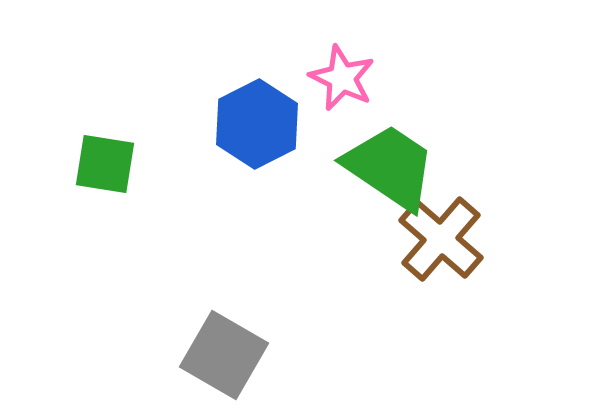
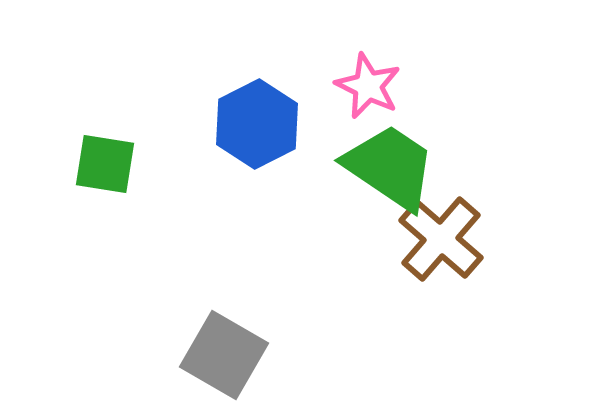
pink star: moved 26 px right, 8 px down
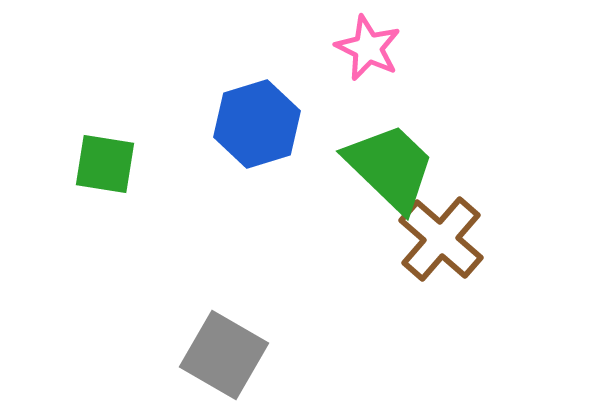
pink star: moved 38 px up
blue hexagon: rotated 10 degrees clockwise
green trapezoid: rotated 10 degrees clockwise
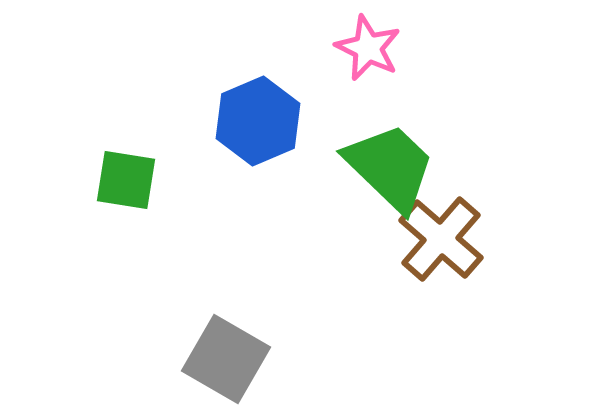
blue hexagon: moved 1 px right, 3 px up; rotated 6 degrees counterclockwise
green square: moved 21 px right, 16 px down
gray square: moved 2 px right, 4 px down
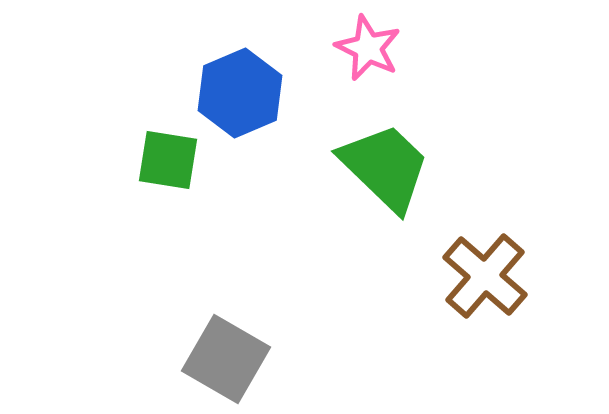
blue hexagon: moved 18 px left, 28 px up
green trapezoid: moved 5 px left
green square: moved 42 px right, 20 px up
brown cross: moved 44 px right, 37 px down
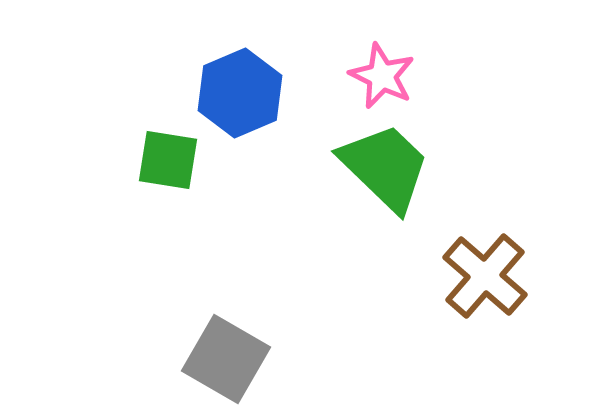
pink star: moved 14 px right, 28 px down
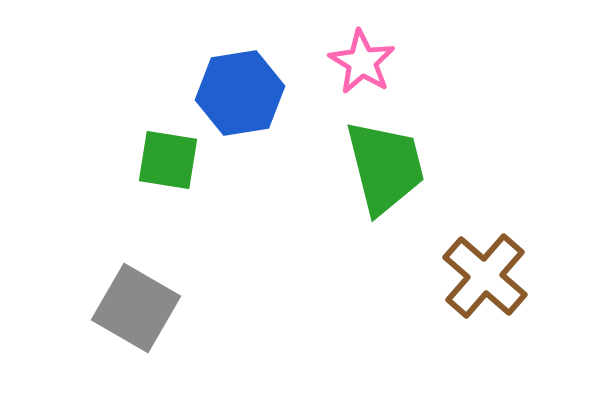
pink star: moved 20 px left, 14 px up; rotated 6 degrees clockwise
blue hexagon: rotated 14 degrees clockwise
green trapezoid: rotated 32 degrees clockwise
gray square: moved 90 px left, 51 px up
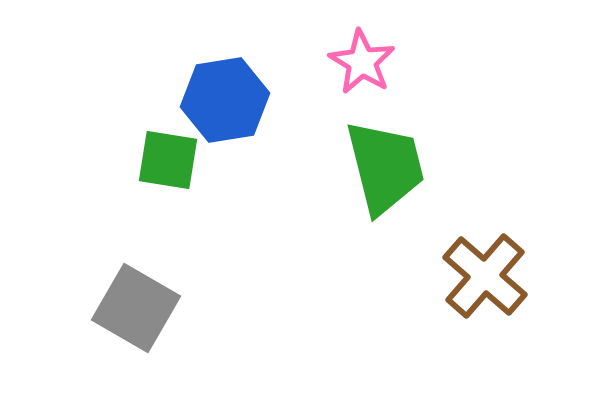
blue hexagon: moved 15 px left, 7 px down
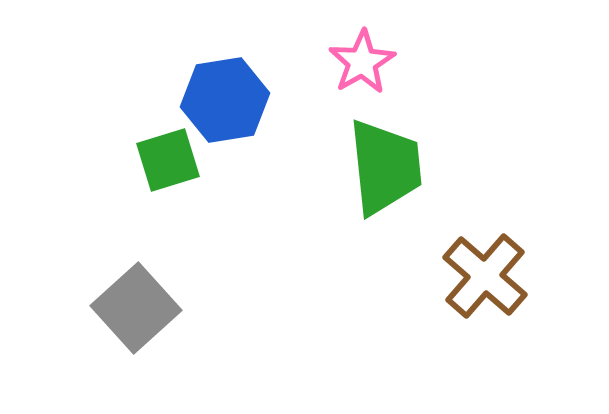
pink star: rotated 10 degrees clockwise
green square: rotated 26 degrees counterclockwise
green trapezoid: rotated 8 degrees clockwise
gray square: rotated 18 degrees clockwise
